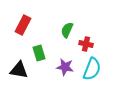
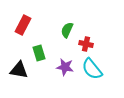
cyan semicircle: rotated 120 degrees clockwise
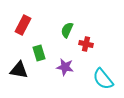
cyan semicircle: moved 11 px right, 10 px down
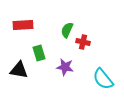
red rectangle: rotated 60 degrees clockwise
red cross: moved 3 px left, 2 px up
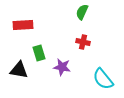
green semicircle: moved 15 px right, 18 px up
purple star: moved 3 px left
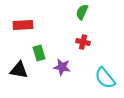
cyan semicircle: moved 2 px right, 1 px up
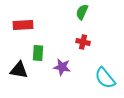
green rectangle: moved 1 px left; rotated 21 degrees clockwise
